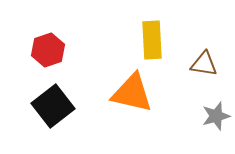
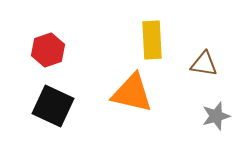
black square: rotated 27 degrees counterclockwise
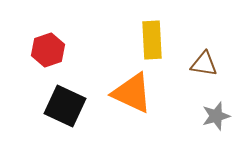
orange triangle: rotated 12 degrees clockwise
black square: moved 12 px right
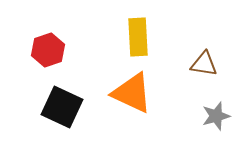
yellow rectangle: moved 14 px left, 3 px up
black square: moved 3 px left, 1 px down
